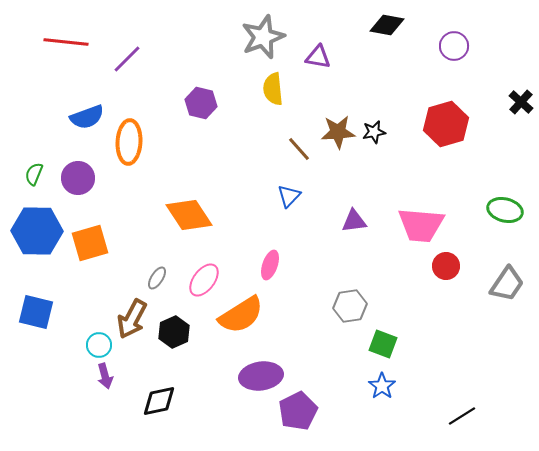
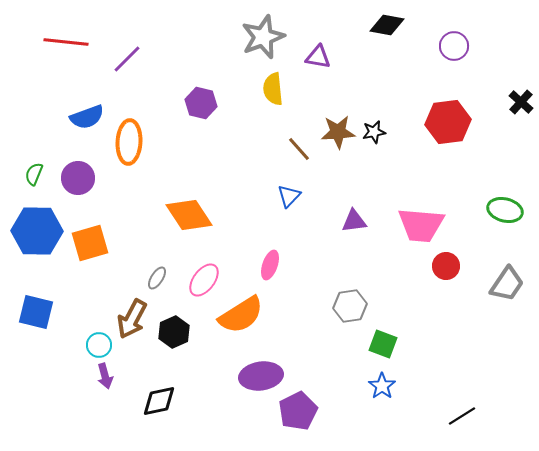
red hexagon at (446, 124): moved 2 px right, 2 px up; rotated 9 degrees clockwise
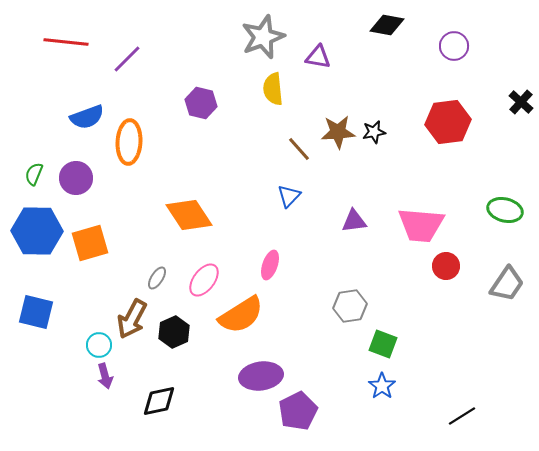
purple circle at (78, 178): moved 2 px left
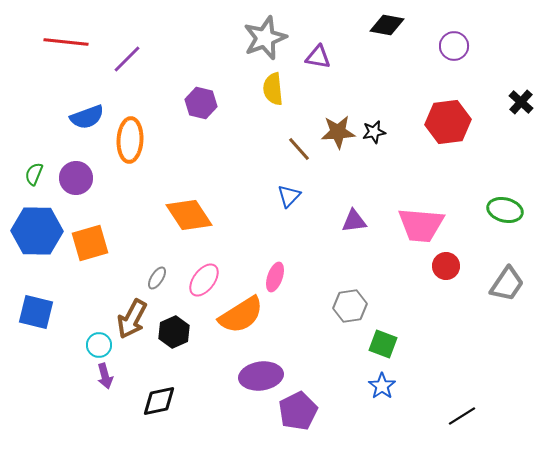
gray star at (263, 37): moved 2 px right, 1 px down
orange ellipse at (129, 142): moved 1 px right, 2 px up
pink ellipse at (270, 265): moved 5 px right, 12 px down
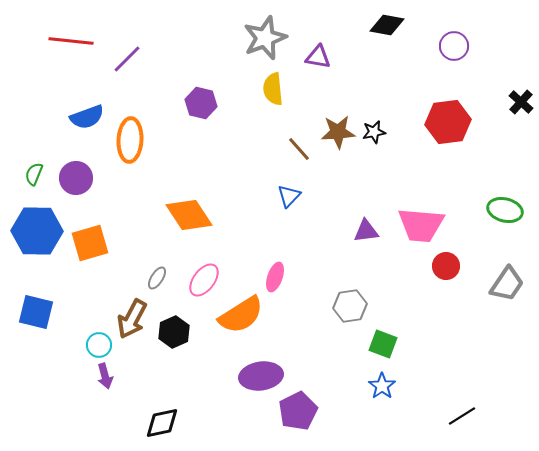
red line at (66, 42): moved 5 px right, 1 px up
purple triangle at (354, 221): moved 12 px right, 10 px down
black diamond at (159, 401): moved 3 px right, 22 px down
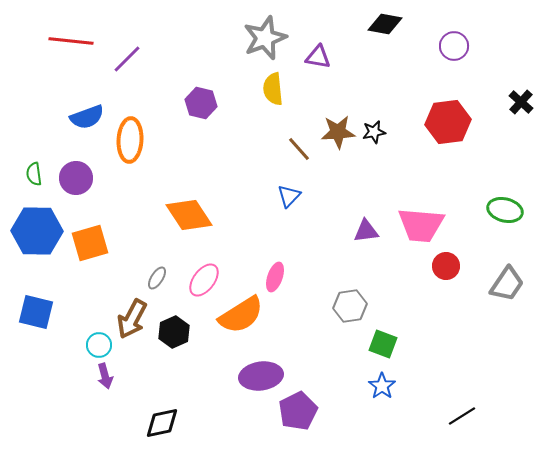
black diamond at (387, 25): moved 2 px left, 1 px up
green semicircle at (34, 174): rotated 30 degrees counterclockwise
